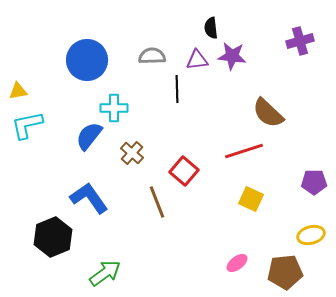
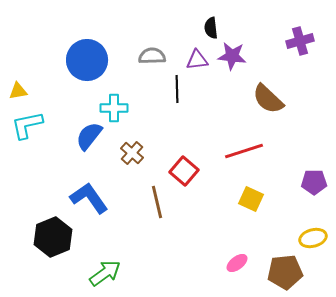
brown semicircle: moved 14 px up
brown line: rotated 8 degrees clockwise
yellow ellipse: moved 2 px right, 3 px down
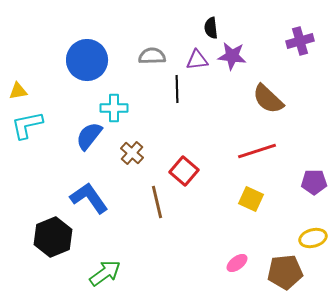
red line: moved 13 px right
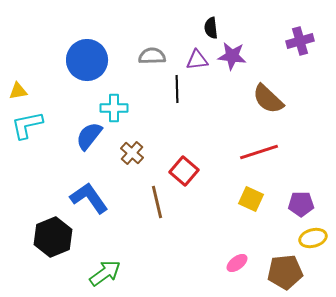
red line: moved 2 px right, 1 px down
purple pentagon: moved 13 px left, 22 px down
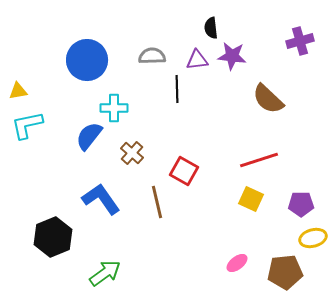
red line: moved 8 px down
red square: rotated 12 degrees counterclockwise
blue L-shape: moved 12 px right, 1 px down
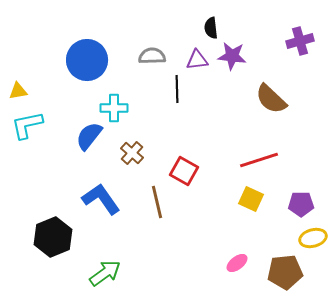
brown semicircle: moved 3 px right
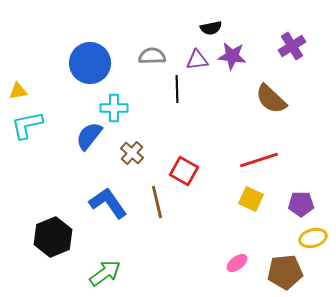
black semicircle: rotated 95 degrees counterclockwise
purple cross: moved 8 px left, 5 px down; rotated 16 degrees counterclockwise
blue circle: moved 3 px right, 3 px down
blue L-shape: moved 7 px right, 4 px down
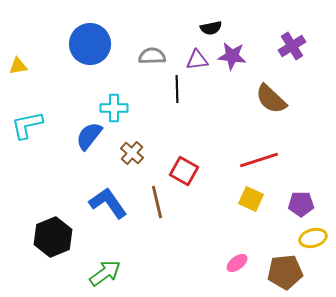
blue circle: moved 19 px up
yellow triangle: moved 25 px up
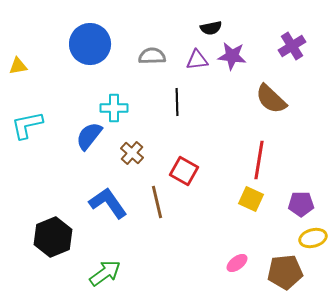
black line: moved 13 px down
red line: rotated 63 degrees counterclockwise
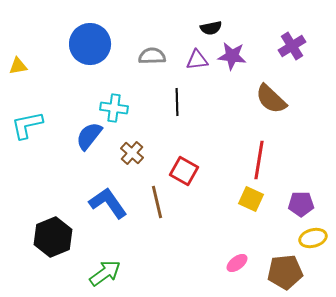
cyan cross: rotated 8 degrees clockwise
